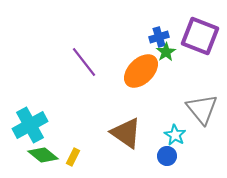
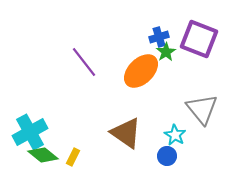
purple square: moved 1 px left, 3 px down
cyan cross: moved 7 px down
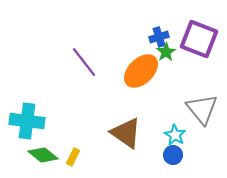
cyan cross: moved 3 px left, 11 px up; rotated 36 degrees clockwise
blue circle: moved 6 px right, 1 px up
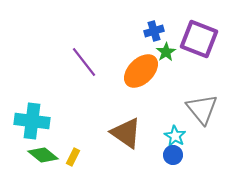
blue cross: moved 5 px left, 6 px up
cyan cross: moved 5 px right
cyan star: moved 1 px down
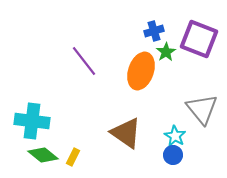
purple line: moved 1 px up
orange ellipse: rotated 27 degrees counterclockwise
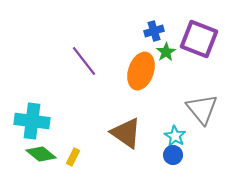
green diamond: moved 2 px left, 1 px up
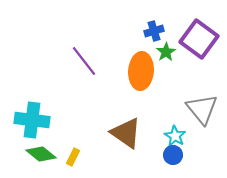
purple square: rotated 15 degrees clockwise
orange ellipse: rotated 15 degrees counterclockwise
cyan cross: moved 1 px up
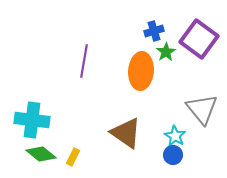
purple line: rotated 48 degrees clockwise
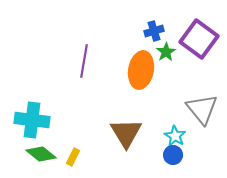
orange ellipse: moved 1 px up; rotated 6 degrees clockwise
brown triangle: rotated 24 degrees clockwise
